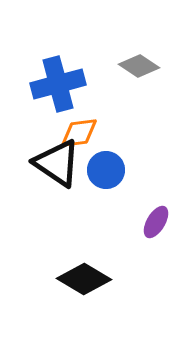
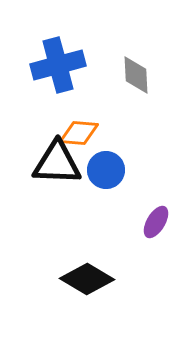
gray diamond: moved 3 px left, 9 px down; rotated 54 degrees clockwise
blue cross: moved 19 px up
orange diamond: rotated 12 degrees clockwise
black triangle: rotated 32 degrees counterclockwise
black diamond: moved 3 px right
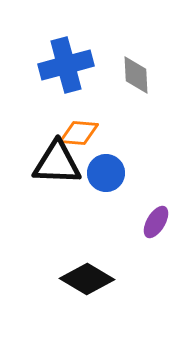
blue cross: moved 8 px right
blue circle: moved 3 px down
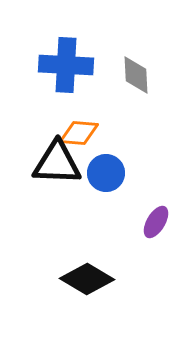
blue cross: rotated 18 degrees clockwise
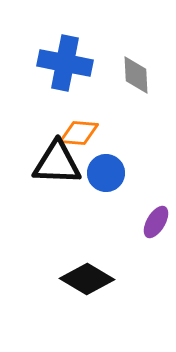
blue cross: moved 1 px left, 2 px up; rotated 8 degrees clockwise
